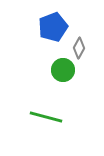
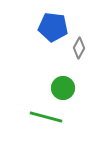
blue pentagon: rotated 28 degrees clockwise
green circle: moved 18 px down
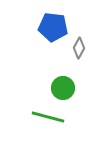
green line: moved 2 px right
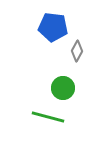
gray diamond: moved 2 px left, 3 px down
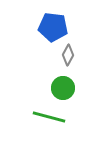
gray diamond: moved 9 px left, 4 px down
green line: moved 1 px right
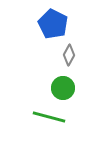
blue pentagon: moved 3 px up; rotated 20 degrees clockwise
gray diamond: moved 1 px right
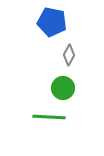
blue pentagon: moved 1 px left, 2 px up; rotated 16 degrees counterclockwise
green line: rotated 12 degrees counterclockwise
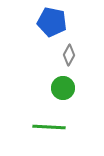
green line: moved 10 px down
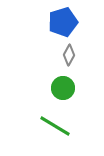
blue pentagon: moved 11 px right; rotated 28 degrees counterclockwise
green line: moved 6 px right, 1 px up; rotated 28 degrees clockwise
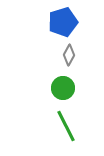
green line: moved 11 px right; rotated 32 degrees clockwise
